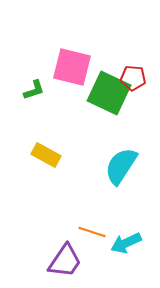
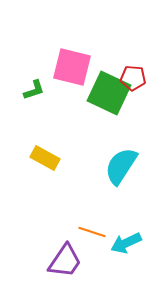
yellow rectangle: moved 1 px left, 3 px down
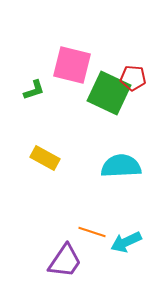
pink square: moved 2 px up
cyan semicircle: rotated 54 degrees clockwise
cyan arrow: moved 1 px up
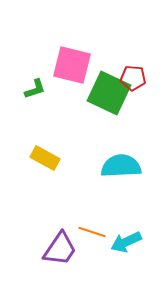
green L-shape: moved 1 px right, 1 px up
purple trapezoid: moved 5 px left, 12 px up
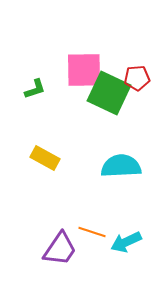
pink square: moved 12 px right, 5 px down; rotated 15 degrees counterclockwise
red pentagon: moved 4 px right; rotated 10 degrees counterclockwise
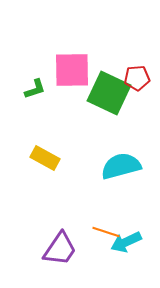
pink square: moved 12 px left
cyan semicircle: rotated 12 degrees counterclockwise
orange line: moved 14 px right
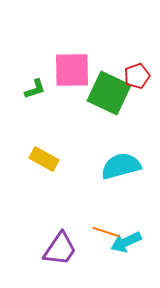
red pentagon: moved 2 px up; rotated 15 degrees counterclockwise
yellow rectangle: moved 1 px left, 1 px down
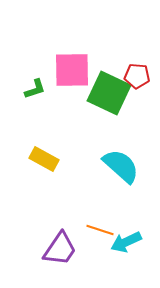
red pentagon: rotated 25 degrees clockwise
cyan semicircle: rotated 57 degrees clockwise
orange line: moved 6 px left, 2 px up
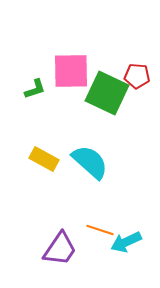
pink square: moved 1 px left, 1 px down
green square: moved 2 px left
cyan semicircle: moved 31 px left, 4 px up
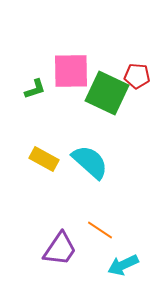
orange line: rotated 16 degrees clockwise
cyan arrow: moved 3 px left, 23 px down
